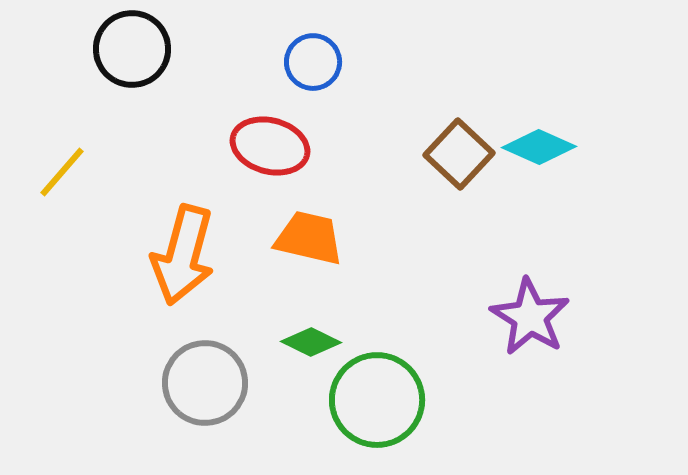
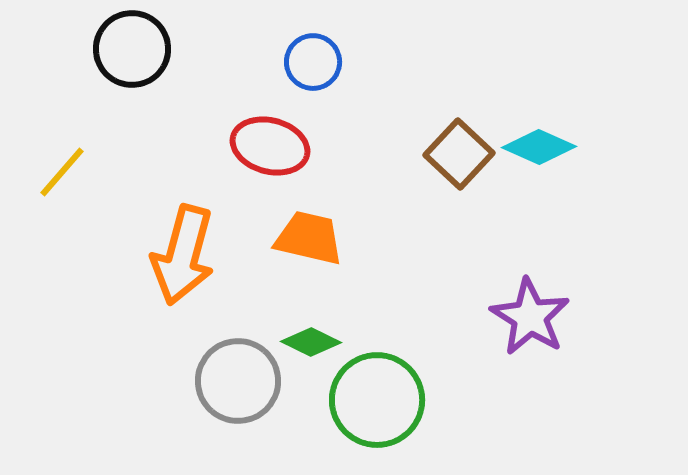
gray circle: moved 33 px right, 2 px up
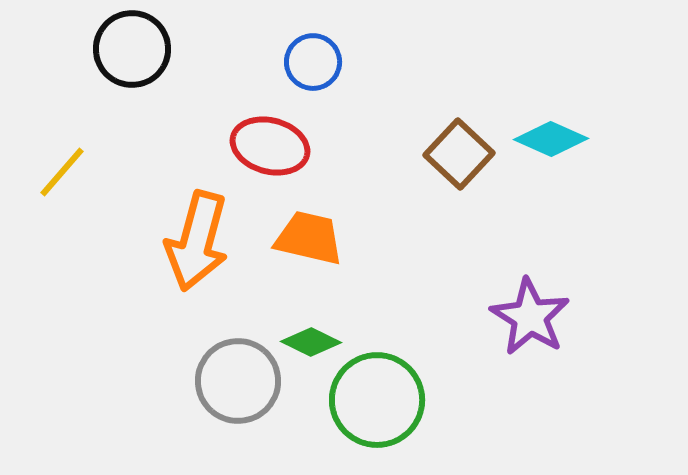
cyan diamond: moved 12 px right, 8 px up
orange arrow: moved 14 px right, 14 px up
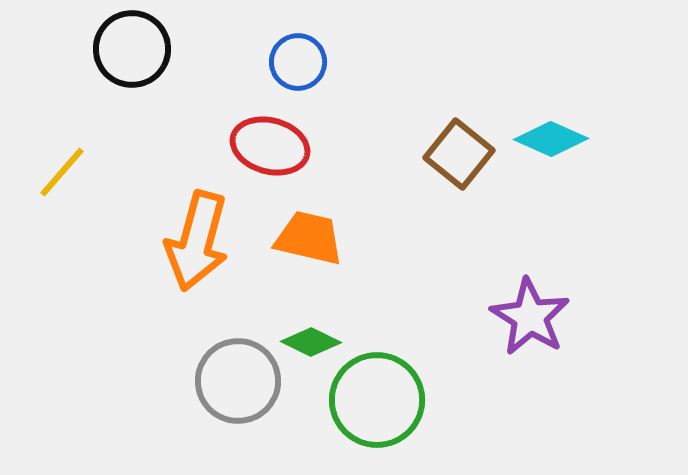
blue circle: moved 15 px left
brown square: rotated 4 degrees counterclockwise
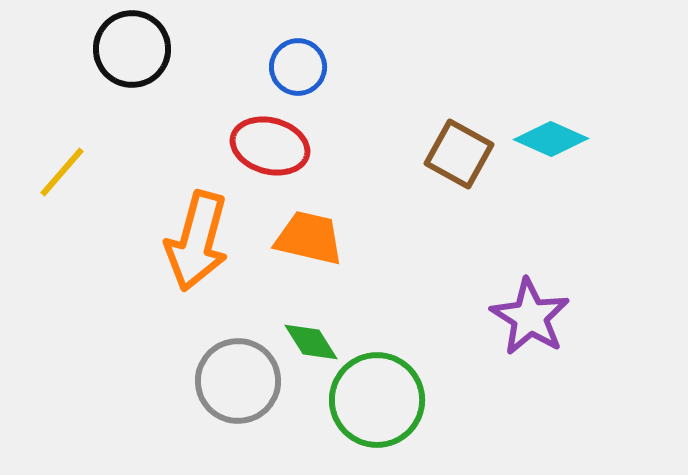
blue circle: moved 5 px down
brown square: rotated 10 degrees counterclockwise
green diamond: rotated 32 degrees clockwise
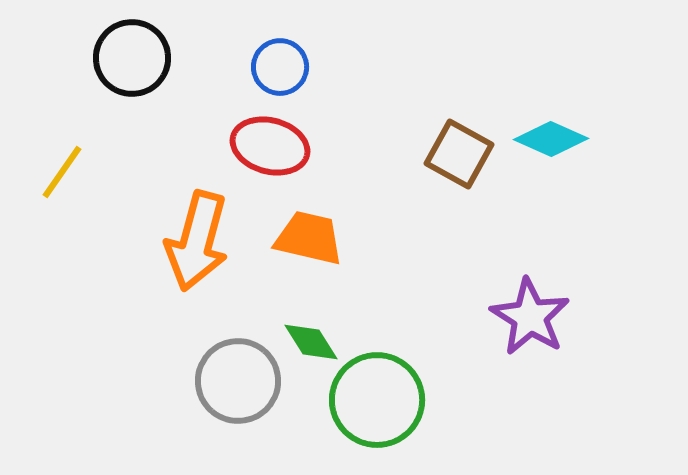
black circle: moved 9 px down
blue circle: moved 18 px left
yellow line: rotated 6 degrees counterclockwise
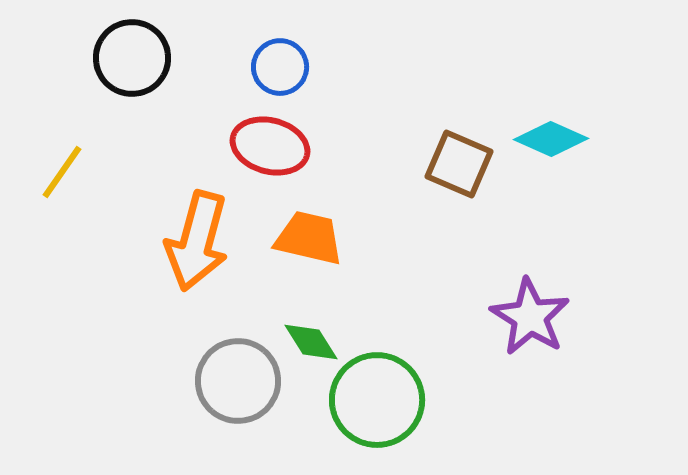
brown square: moved 10 px down; rotated 6 degrees counterclockwise
